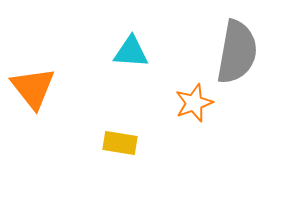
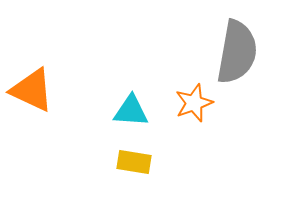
cyan triangle: moved 59 px down
orange triangle: moved 1 px left, 2 px down; rotated 27 degrees counterclockwise
yellow rectangle: moved 14 px right, 19 px down
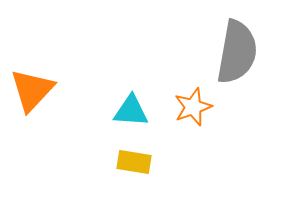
orange triangle: rotated 48 degrees clockwise
orange star: moved 1 px left, 4 px down
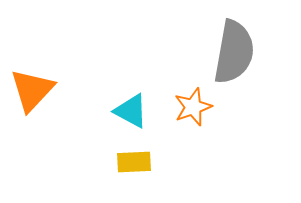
gray semicircle: moved 3 px left
cyan triangle: rotated 24 degrees clockwise
yellow rectangle: rotated 12 degrees counterclockwise
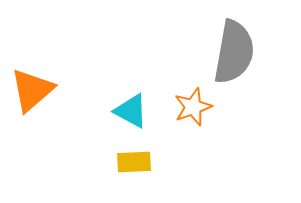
orange triangle: rotated 6 degrees clockwise
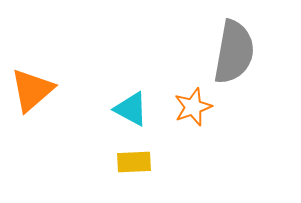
cyan triangle: moved 2 px up
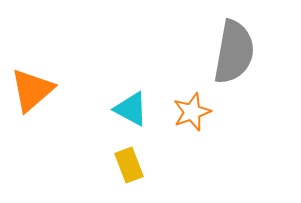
orange star: moved 1 px left, 5 px down
yellow rectangle: moved 5 px left, 3 px down; rotated 72 degrees clockwise
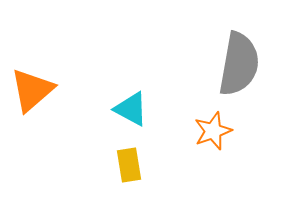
gray semicircle: moved 5 px right, 12 px down
orange star: moved 21 px right, 19 px down
yellow rectangle: rotated 12 degrees clockwise
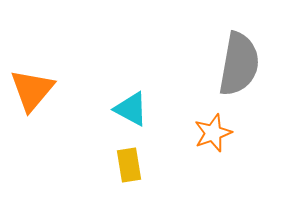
orange triangle: rotated 9 degrees counterclockwise
orange star: moved 2 px down
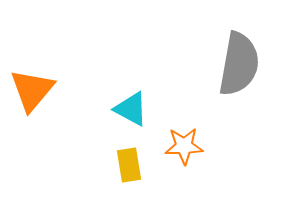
orange star: moved 29 px left, 13 px down; rotated 18 degrees clockwise
